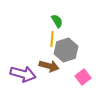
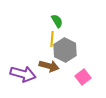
gray hexagon: moved 1 px left; rotated 15 degrees counterclockwise
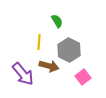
yellow line: moved 13 px left, 3 px down
gray hexagon: moved 4 px right
purple arrow: rotated 35 degrees clockwise
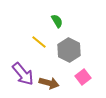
yellow line: rotated 56 degrees counterclockwise
brown arrow: moved 17 px down
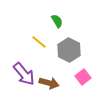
purple arrow: moved 1 px right
